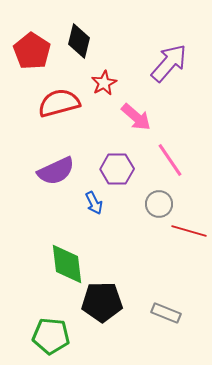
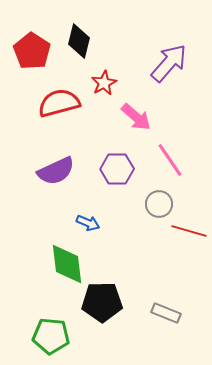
blue arrow: moved 6 px left, 20 px down; rotated 40 degrees counterclockwise
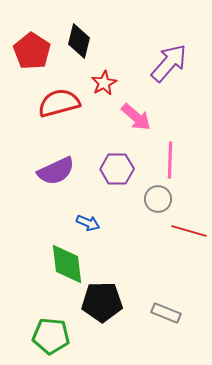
pink line: rotated 36 degrees clockwise
gray circle: moved 1 px left, 5 px up
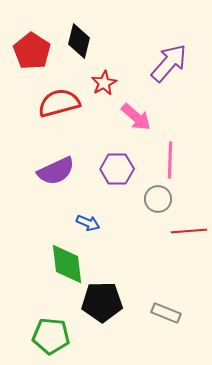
red line: rotated 20 degrees counterclockwise
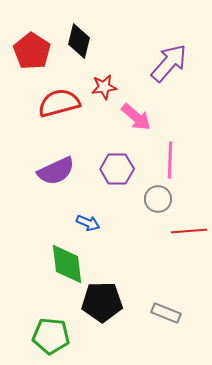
red star: moved 4 px down; rotated 20 degrees clockwise
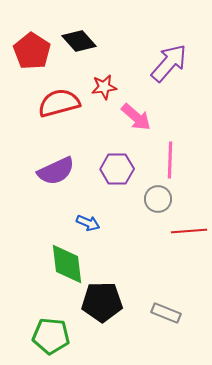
black diamond: rotated 56 degrees counterclockwise
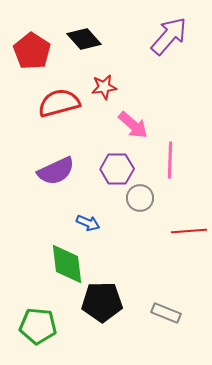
black diamond: moved 5 px right, 2 px up
purple arrow: moved 27 px up
pink arrow: moved 3 px left, 8 px down
gray circle: moved 18 px left, 1 px up
green pentagon: moved 13 px left, 10 px up
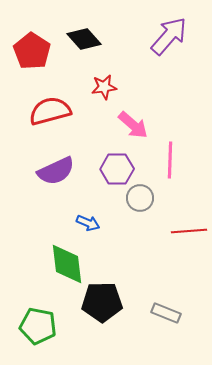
red semicircle: moved 9 px left, 8 px down
green pentagon: rotated 6 degrees clockwise
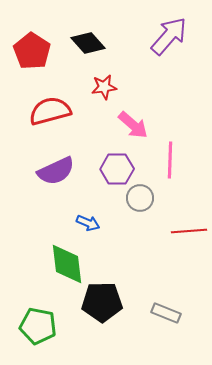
black diamond: moved 4 px right, 4 px down
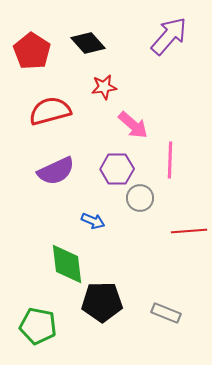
blue arrow: moved 5 px right, 2 px up
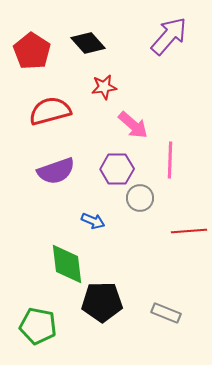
purple semicircle: rotated 6 degrees clockwise
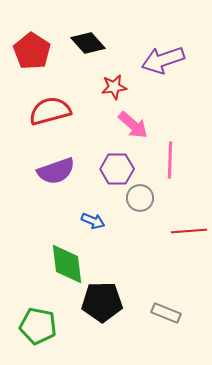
purple arrow: moved 6 px left, 24 px down; rotated 150 degrees counterclockwise
red star: moved 10 px right
